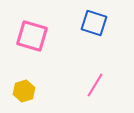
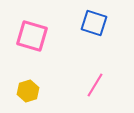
yellow hexagon: moved 4 px right
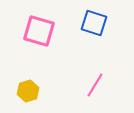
pink square: moved 7 px right, 5 px up
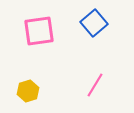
blue square: rotated 32 degrees clockwise
pink square: rotated 24 degrees counterclockwise
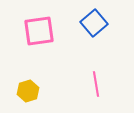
pink line: moved 1 px right, 1 px up; rotated 40 degrees counterclockwise
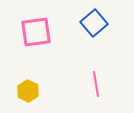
pink square: moved 3 px left, 1 px down
yellow hexagon: rotated 15 degrees counterclockwise
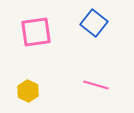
blue square: rotated 12 degrees counterclockwise
pink line: moved 1 px down; rotated 65 degrees counterclockwise
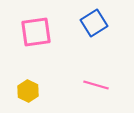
blue square: rotated 20 degrees clockwise
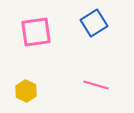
yellow hexagon: moved 2 px left
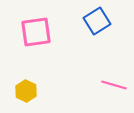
blue square: moved 3 px right, 2 px up
pink line: moved 18 px right
